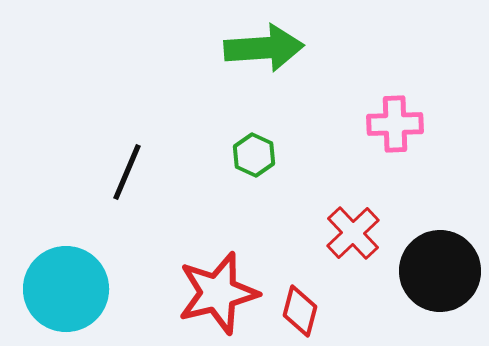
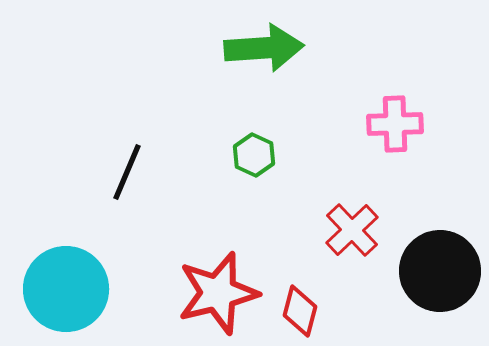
red cross: moved 1 px left, 3 px up
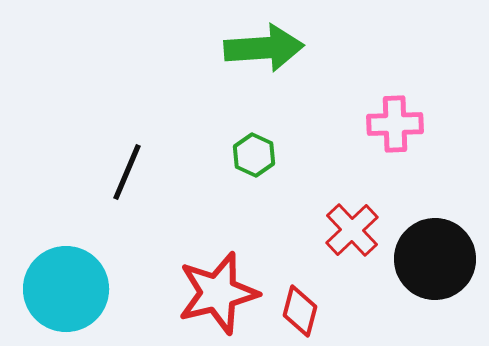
black circle: moved 5 px left, 12 px up
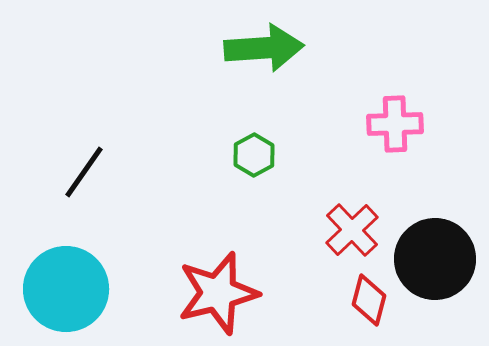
green hexagon: rotated 6 degrees clockwise
black line: moved 43 px left; rotated 12 degrees clockwise
red diamond: moved 69 px right, 11 px up
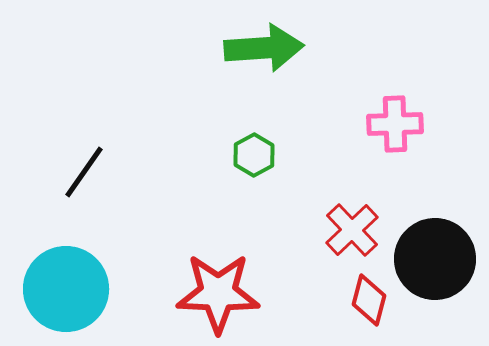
red star: rotated 16 degrees clockwise
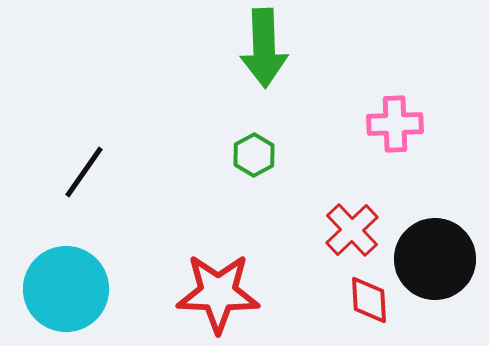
green arrow: rotated 92 degrees clockwise
red diamond: rotated 18 degrees counterclockwise
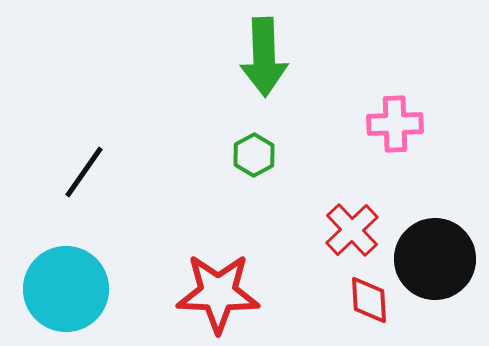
green arrow: moved 9 px down
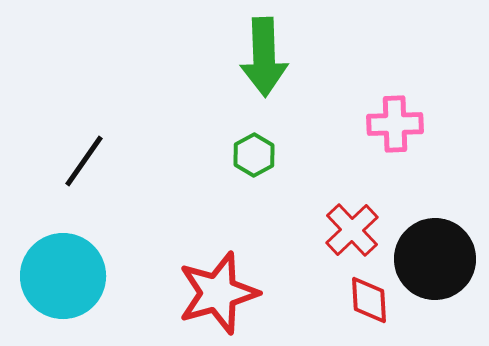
black line: moved 11 px up
cyan circle: moved 3 px left, 13 px up
red star: rotated 18 degrees counterclockwise
